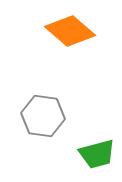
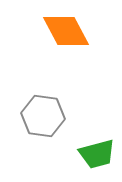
orange diamond: moved 4 px left; rotated 21 degrees clockwise
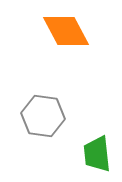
green trapezoid: rotated 99 degrees clockwise
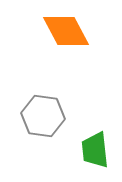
green trapezoid: moved 2 px left, 4 px up
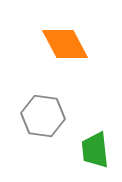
orange diamond: moved 1 px left, 13 px down
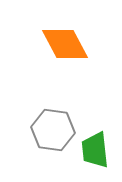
gray hexagon: moved 10 px right, 14 px down
